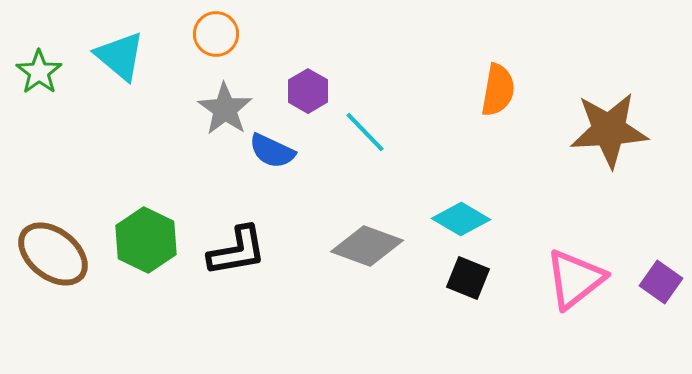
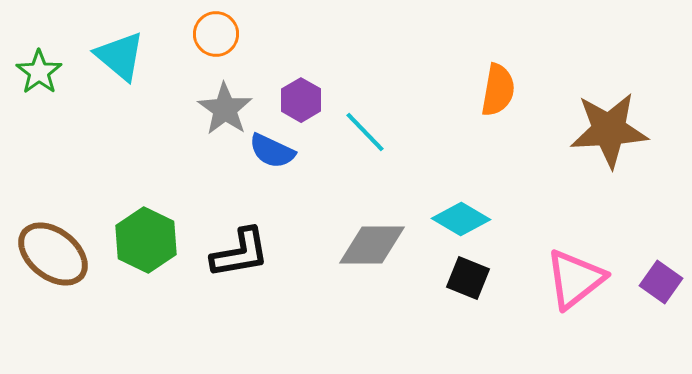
purple hexagon: moved 7 px left, 9 px down
gray diamond: moved 5 px right, 1 px up; rotated 20 degrees counterclockwise
black L-shape: moved 3 px right, 2 px down
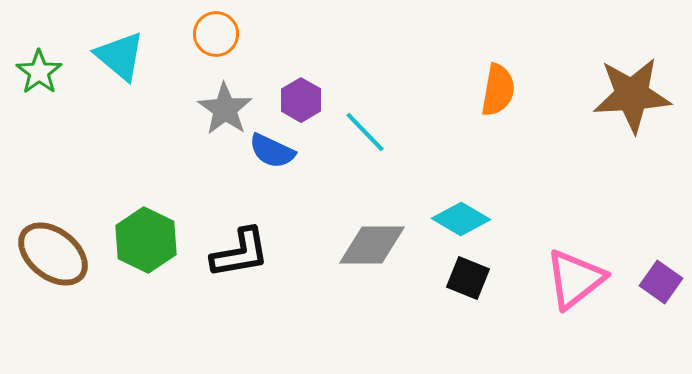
brown star: moved 23 px right, 35 px up
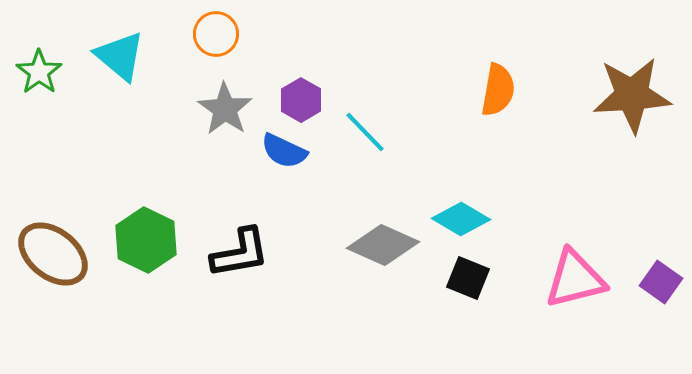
blue semicircle: moved 12 px right
gray diamond: moved 11 px right; rotated 24 degrees clockwise
pink triangle: rotated 24 degrees clockwise
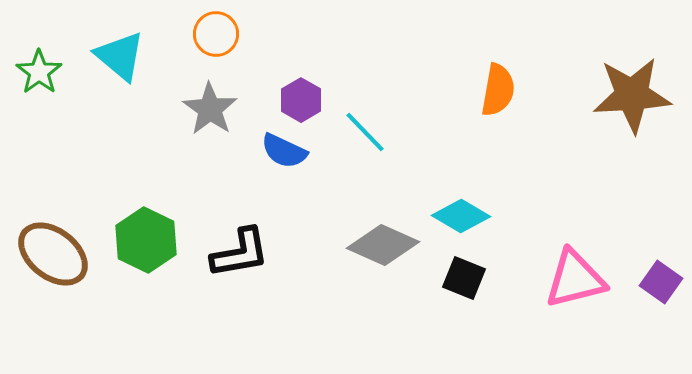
gray star: moved 15 px left
cyan diamond: moved 3 px up
black square: moved 4 px left
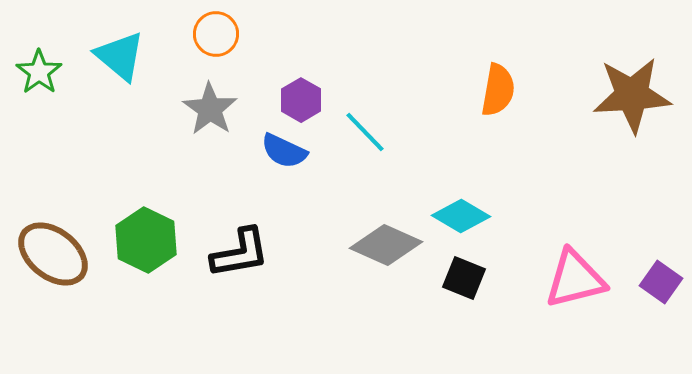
gray diamond: moved 3 px right
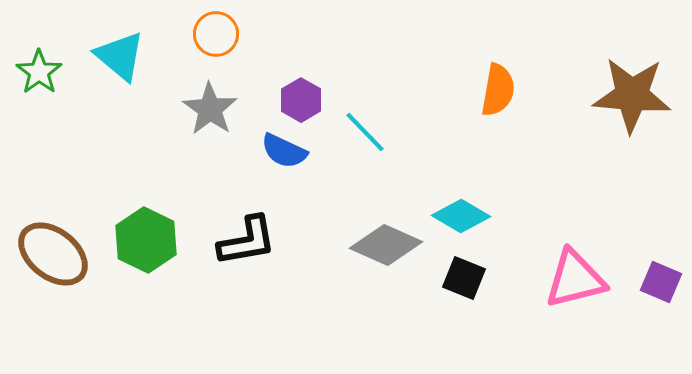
brown star: rotated 8 degrees clockwise
black L-shape: moved 7 px right, 12 px up
purple square: rotated 12 degrees counterclockwise
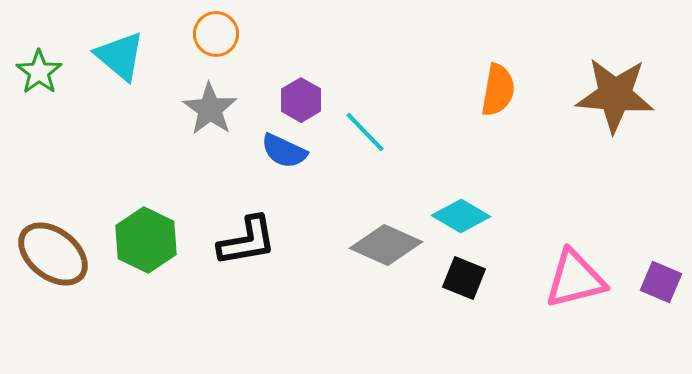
brown star: moved 17 px left
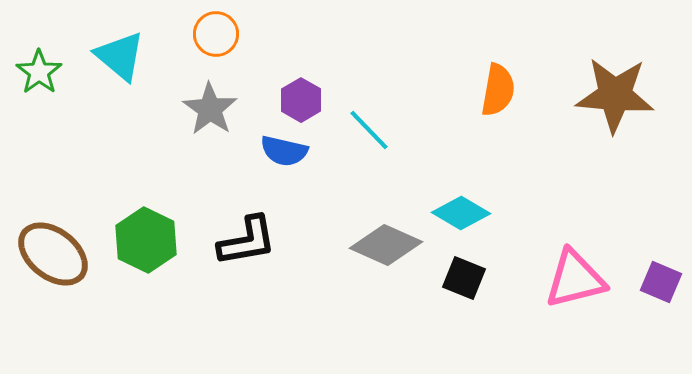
cyan line: moved 4 px right, 2 px up
blue semicircle: rotated 12 degrees counterclockwise
cyan diamond: moved 3 px up
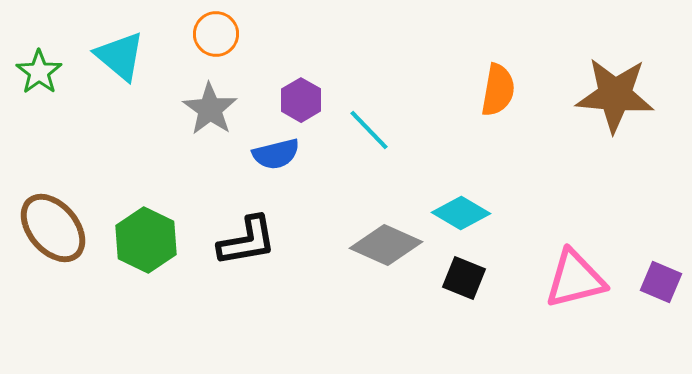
blue semicircle: moved 8 px left, 3 px down; rotated 27 degrees counterclockwise
brown ellipse: moved 26 px up; rotated 12 degrees clockwise
